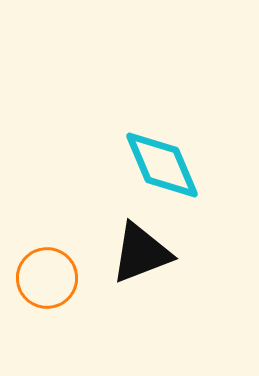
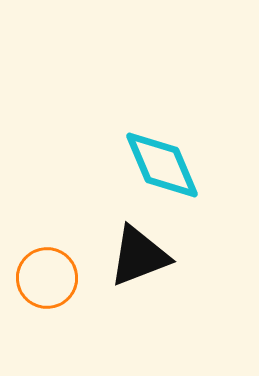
black triangle: moved 2 px left, 3 px down
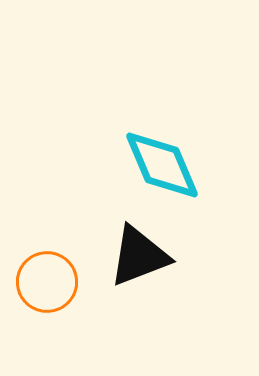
orange circle: moved 4 px down
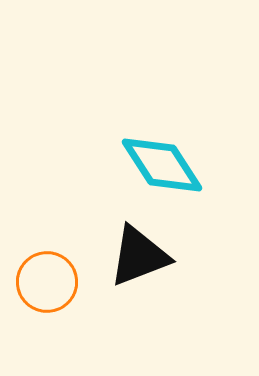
cyan diamond: rotated 10 degrees counterclockwise
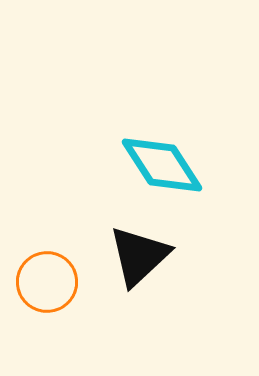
black triangle: rotated 22 degrees counterclockwise
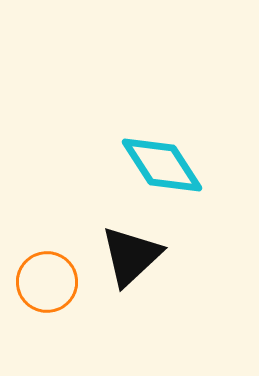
black triangle: moved 8 px left
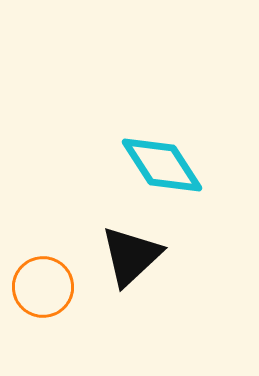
orange circle: moved 4 px left, 5 px down
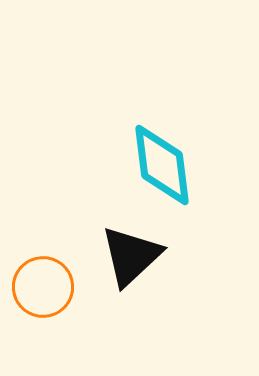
cyan diamond: rotated 26 degrees clockwise
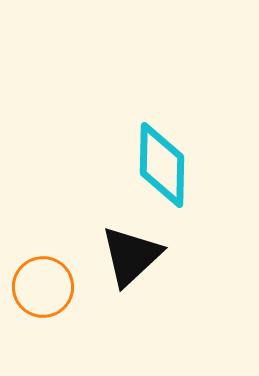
cyan diamond: rotated 8 degrees clockwise
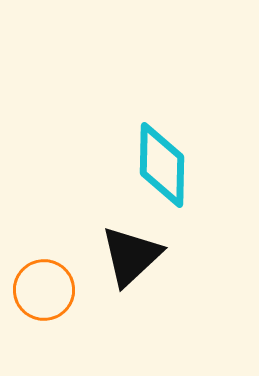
orange circle: moved 1 px right, 3 px down
